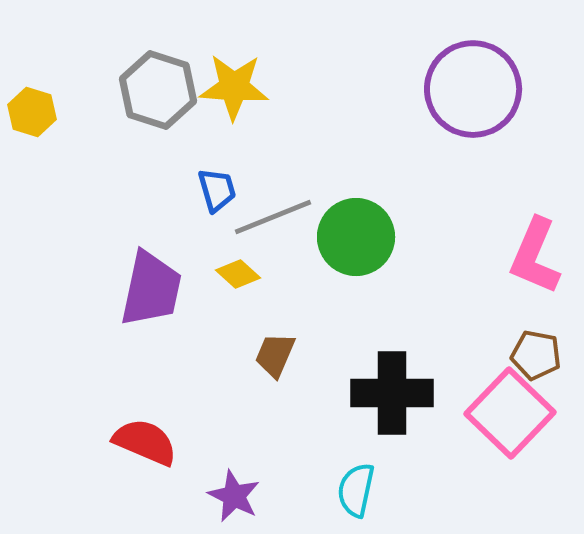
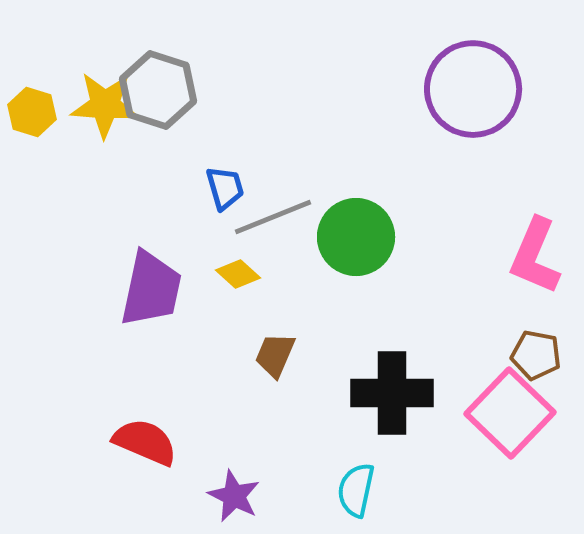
yellow star: moved 129 px left, 18 px down
blue trapezoid: moved 8 px right, 2 px up
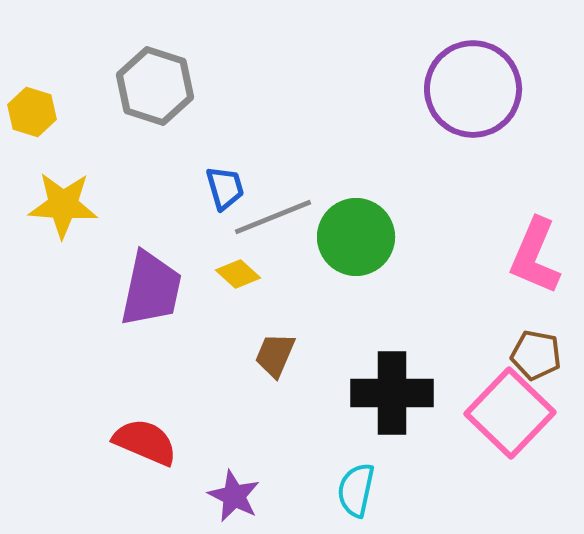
gray hexagon: moved 3 px left, 4 px up
yellow star: moved 42 px left, 100 px down
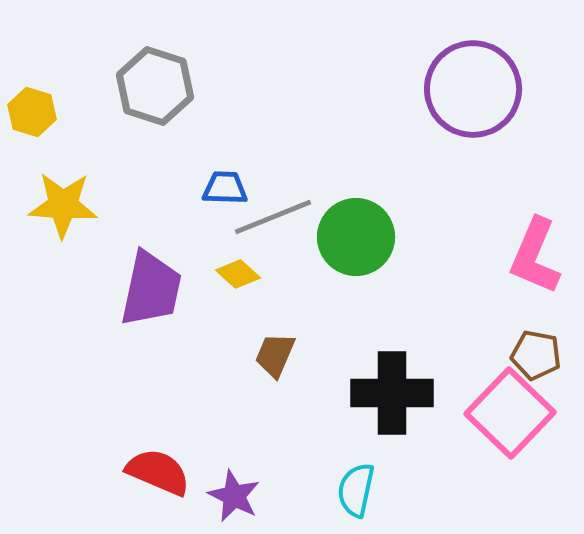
blue trapezoid: rotated 72 degrees counterclockwise
red semicircle: moved 13 px right, 30 px down
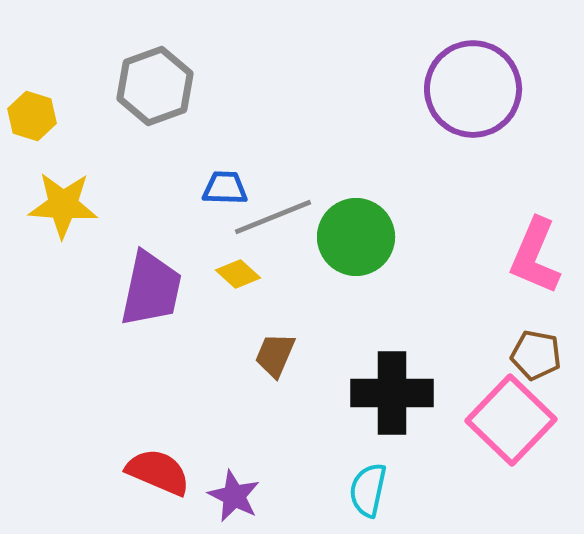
gray hexagon: rotated 22 degrees clockwise
yellow hexagon: moved 4 px down
pink square: moved 1 px right, 7 px down
cyan semicircle: moved 12 px right
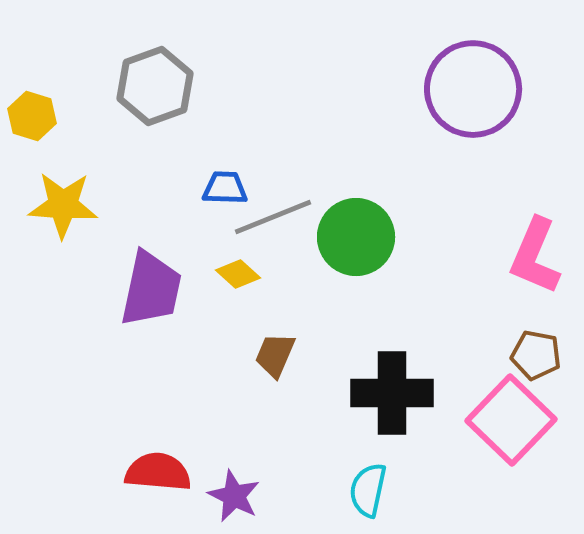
red semicircle: rotated 18 degrees counterclockwise
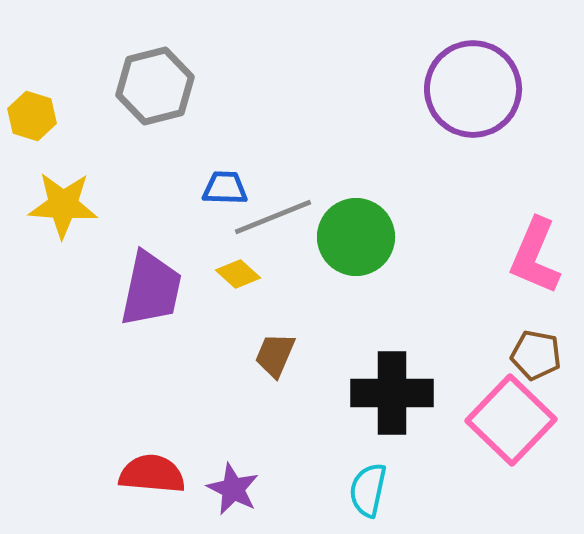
gray hexagon: rotated 6 degrees clockwise
red semicircle: moved 6 px left, 2 px down
purple star: moved 1 px left, 7 px up
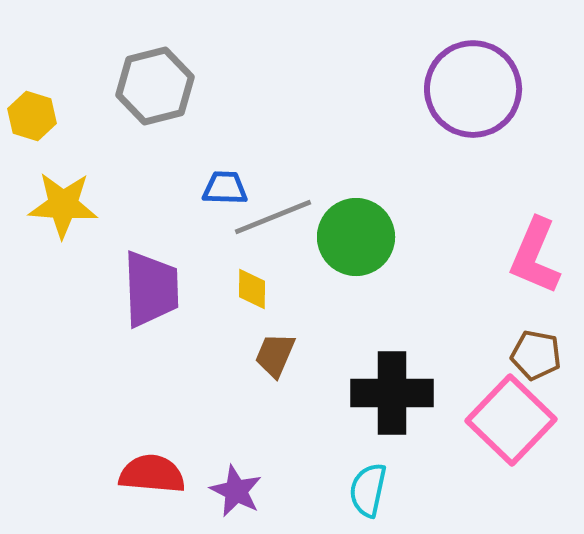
yellow diamond: moved 14 px right, 15 px down; rotated 48 degrees clockwise
purple trapezoid: rotated 14 degrees counterclockwise
purple star: moved 3 px right, 2 px down
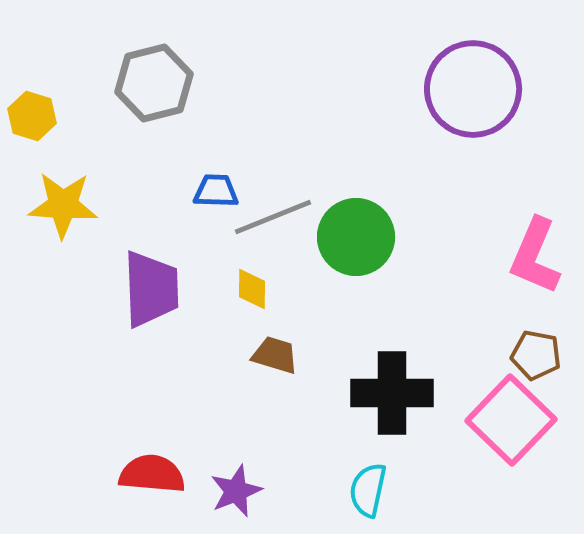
gray hexagon: moved 1 px left, 3 px up
blue trapezoid: moved 9 px left, 3 px down
brown trapezoid: rotated 84 degrees clockwise
purple star: rotated 24 degrees clockwise
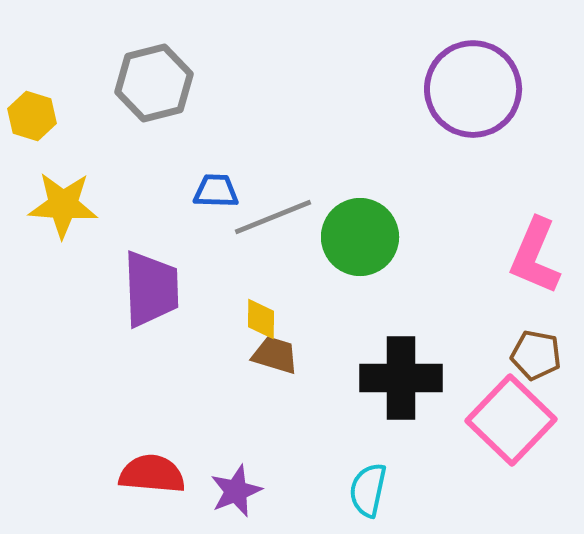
green circle: moved 4 px right
yellow diamond: moved 9 px right, 30 px down
black cross: moved 9 px right, 15 px up
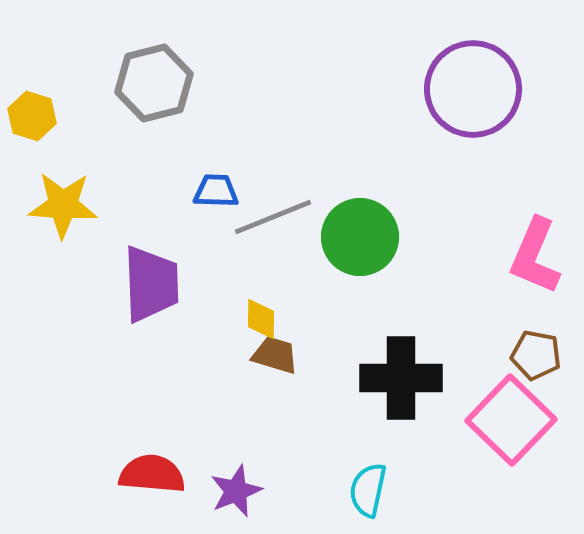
purple trapezoid: moved 5 px up
